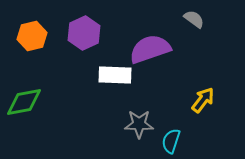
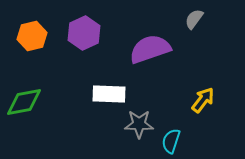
gray semicircle: rotated 90 degrees counterclockwise
white rectangle: moved 6 px left, 19 px down
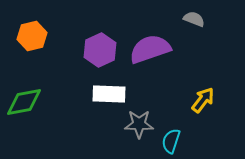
gray semicircle: rotated 75 degrees clockwise
purple hexagon: moved 16 px right, 17 px down
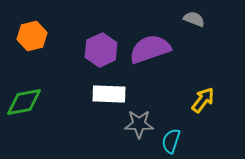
purple hexagon: moved 1 px right
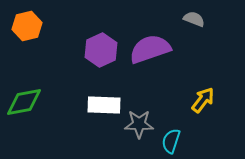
orange hexagon: moved 5 px left, 10 px up
white rectangle: moved 5 px left, 11 px down
